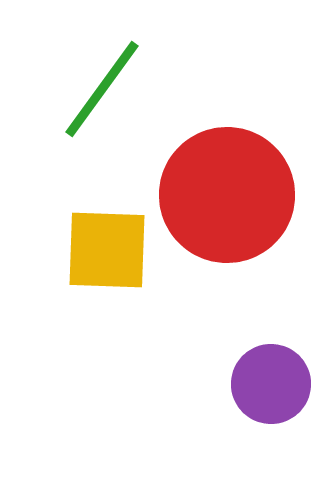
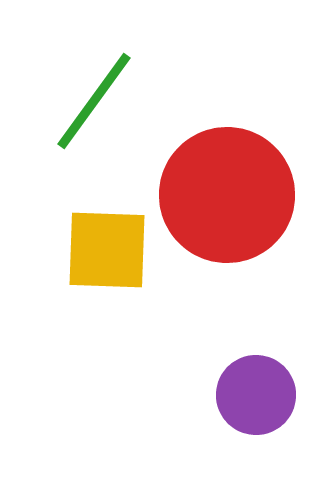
green line: moved 8 px left, 12 px down
purple circle: moved 15 px left, 11 px down
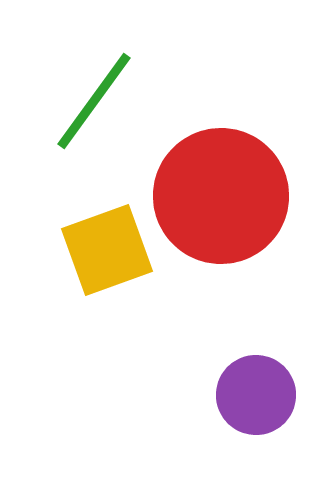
red circle: moved 6 px left, 1 px down
yellow square: rotated 22 degrees counterclockwise
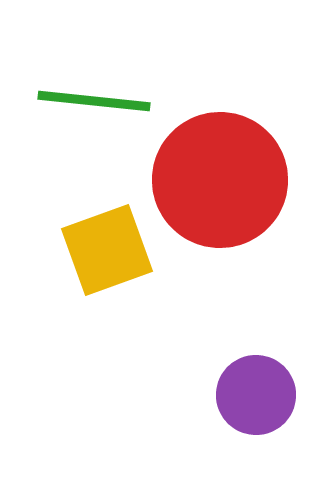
green line: rotated 60 degrees clockwise
red circle: moved 1 px left, 16 px up
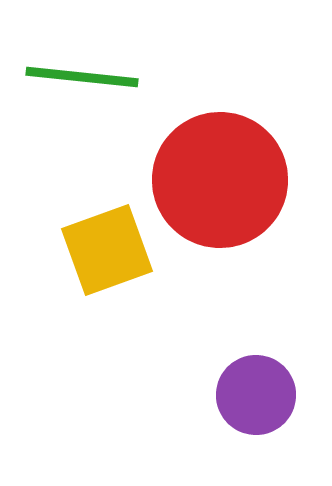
green line: moved 12 px left, 24 px up
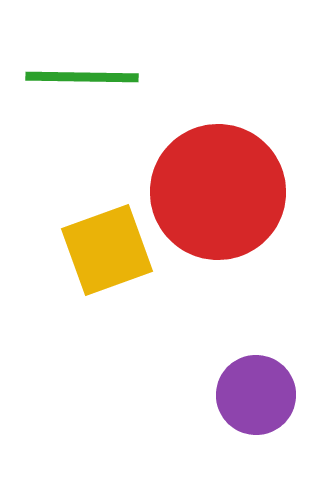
green line: rotated 5 degrees counterclockwise
red circle: moved 2 px left, 12 px down
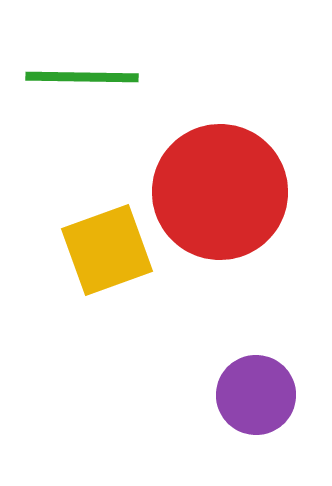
red circle: moved 2 px right
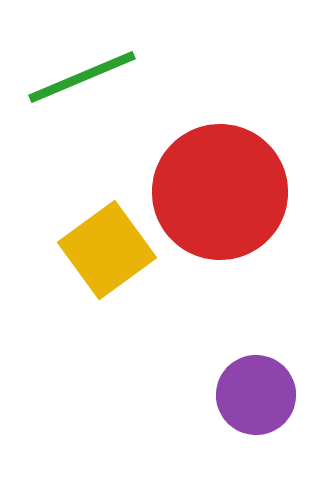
green line: rotated 24 degrees counterclockwise
yellow square: rotated 16 degrees counterclockwise
